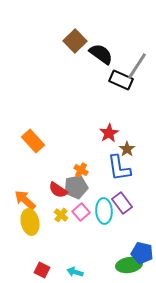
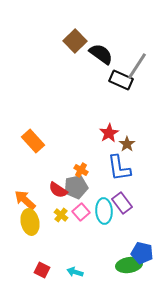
brown star: moved 5 px up
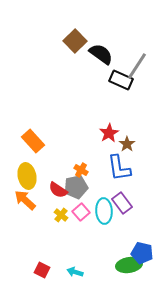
yellow ellipse: moved 3 px left, 46 px up
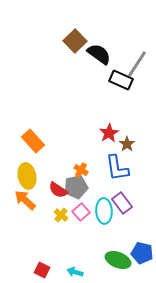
black semicircle: moved 2 px left
gray line: moved 2 px up
blue L-shape: moved 2 px left
green ellipse: moved 11 px left, 5 px up; rotated 30 degrees clockwise
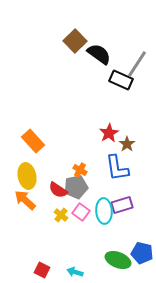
orange cross: moved 1 px left
purple rectangle: moved 2 px down; rotated 70 degrees counterclockwise
pink square: rotated 12 degrees counterclockwise
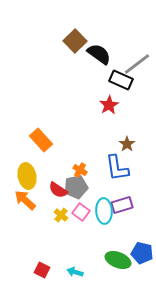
gray line: rotated 20 degrees clockwise
red star: moved 28 px up
orange rectangle: moved 8 px right, 1 px up
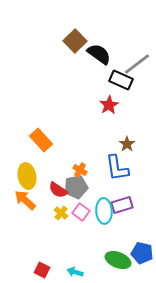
yellow cross: moved 2 px up
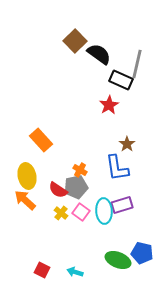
gray line: rotated 40 degrees counterclockwise
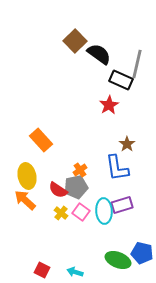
orange cross: rotated 24 degrees clockwise
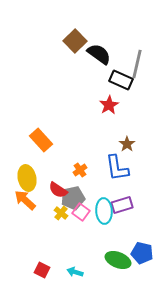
yellow ellipse: moved 2 px down
gray pentagon: moved 3 px left, 11 px down
